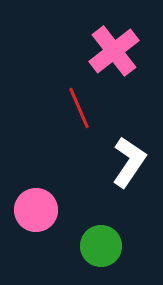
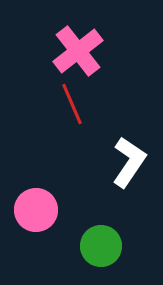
pink cross: moved 36 px left
red line: moved 7 px left, 4 px up
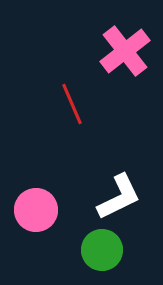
pink cross: moved 47 px right
white L-shape: moved 10 px left, 35 px down; rotated 30 degrees clockwise
green circle: moved 1 px right, 4 px down
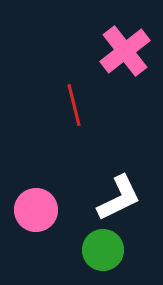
red line: moved 2 px right, 1 px down; rotated 9 degrees clockwise
white L-shape: moved 1 px down
green circle: moved 1 px right
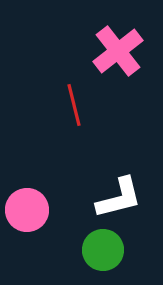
pink cross: moved 7 px left
white L-shape: rotated 12 degrees clockwise
pink circle: moved 9 px left
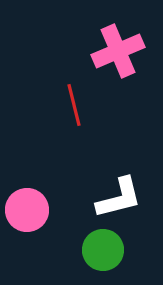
pink cross: rotated 15 degrees clockwise
